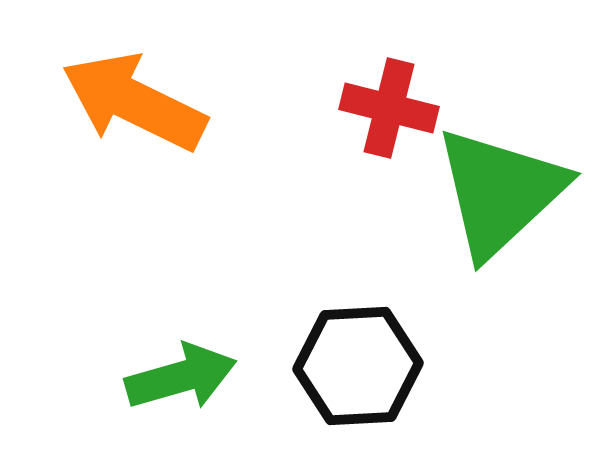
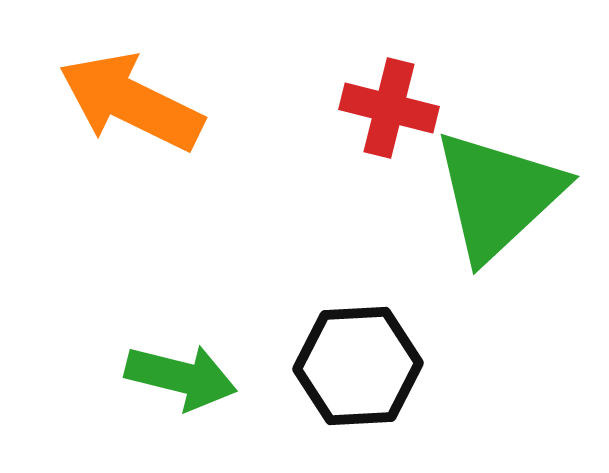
orange arrow: moved 3 px left
green triangle: moved 2 px left, 3 px down
green arrow: rotated 30 degrees clockwise
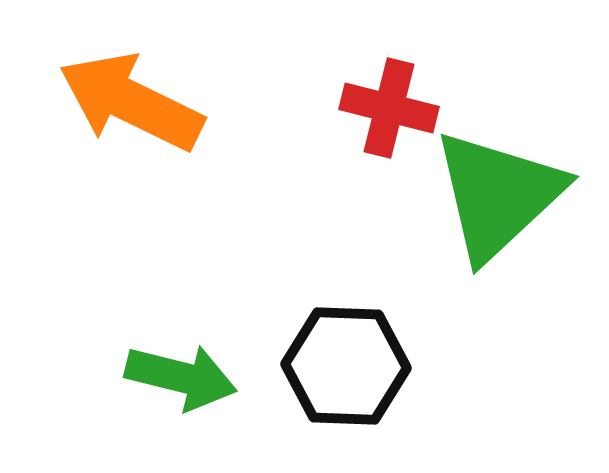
black hexagon: moved 12 px left; rotated 5 degrees clockwise
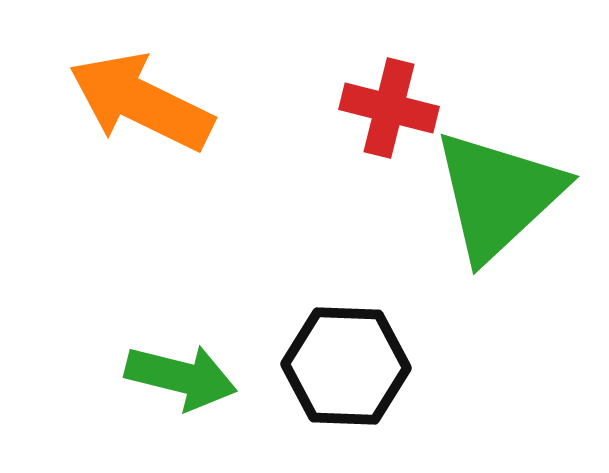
orange arrow: moved 10 px right
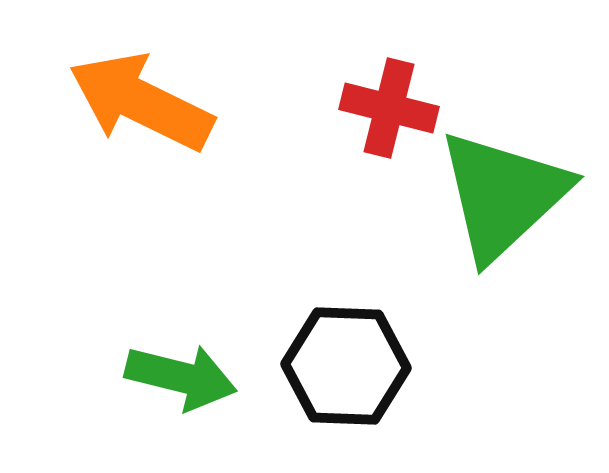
green triangle: moved 5 px right
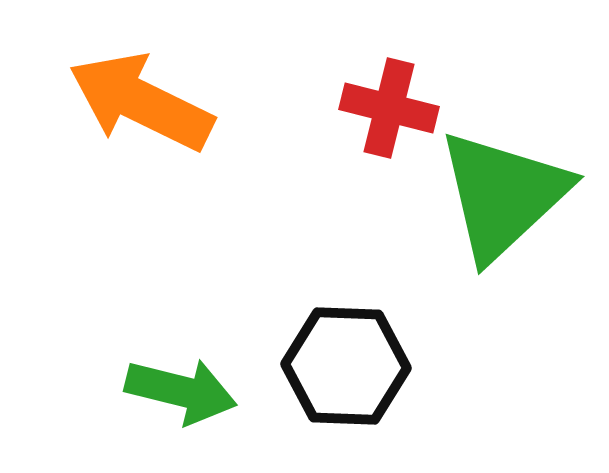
green arrow: moved 14 px down
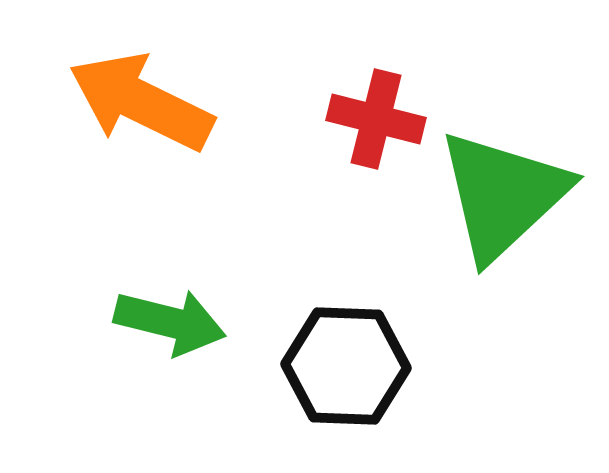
red cross: moved 13 px left, 11 px down
green arrow: moved 11 px left, 69 px up
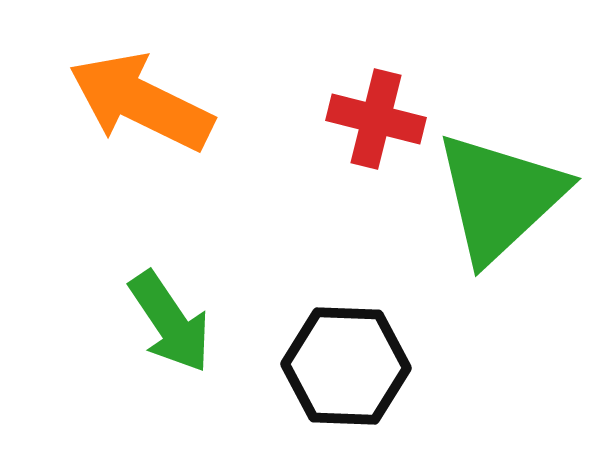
green triangle: moved 3 px left, 2 px down
green arrow: rotated 42 degrees clockwise
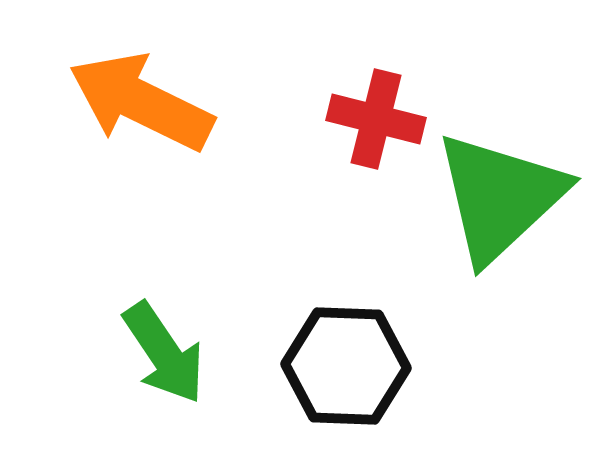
green arrow: moved 6 px left, 31 px down
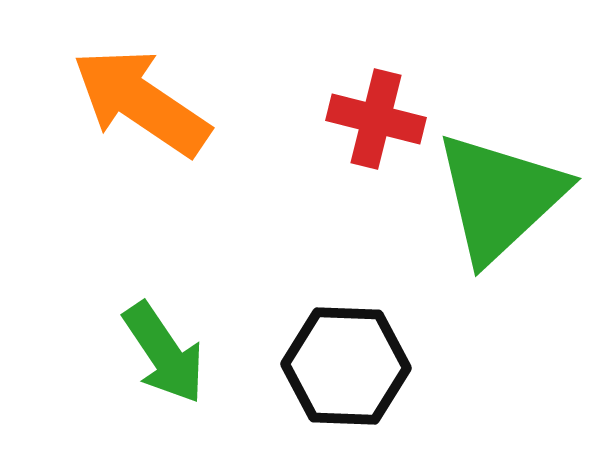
orange arrow: rotated 8 degrees clockwise
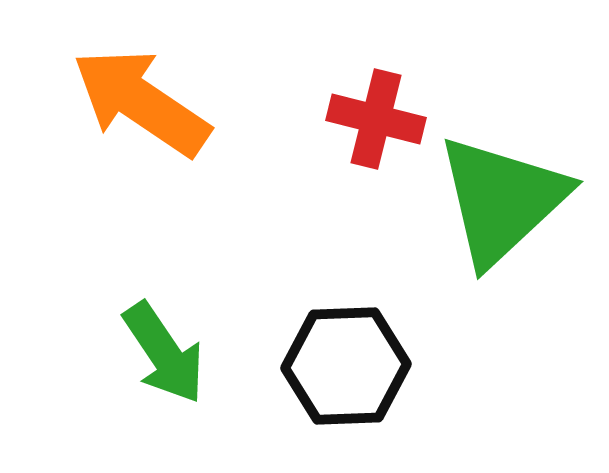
green triangle: moved 2 px right, 3 px down
black hexagon: rotated 4 degrees counterclockwise
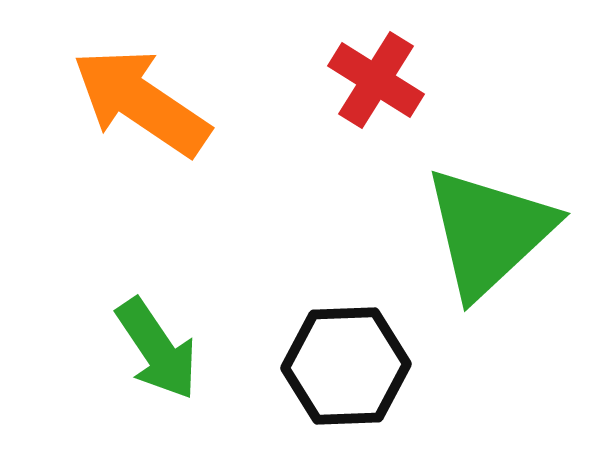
red cross: moved 39 px up; rotated 18 degrees clockwise
green triangle: moved 13 px left, 32 px down
green arrow: moved 7 px left, 4 px up
